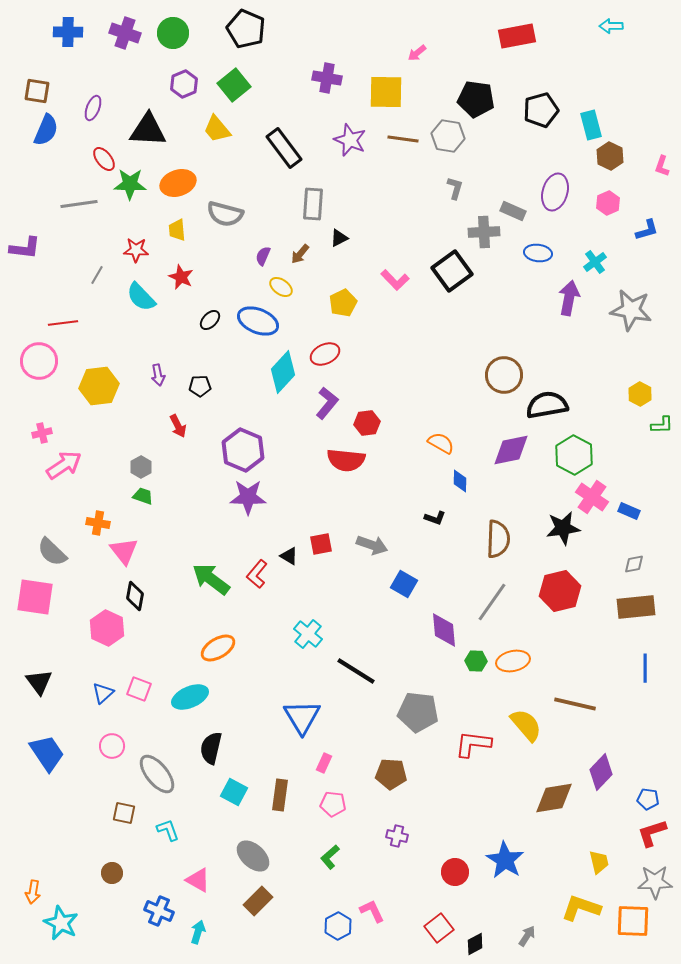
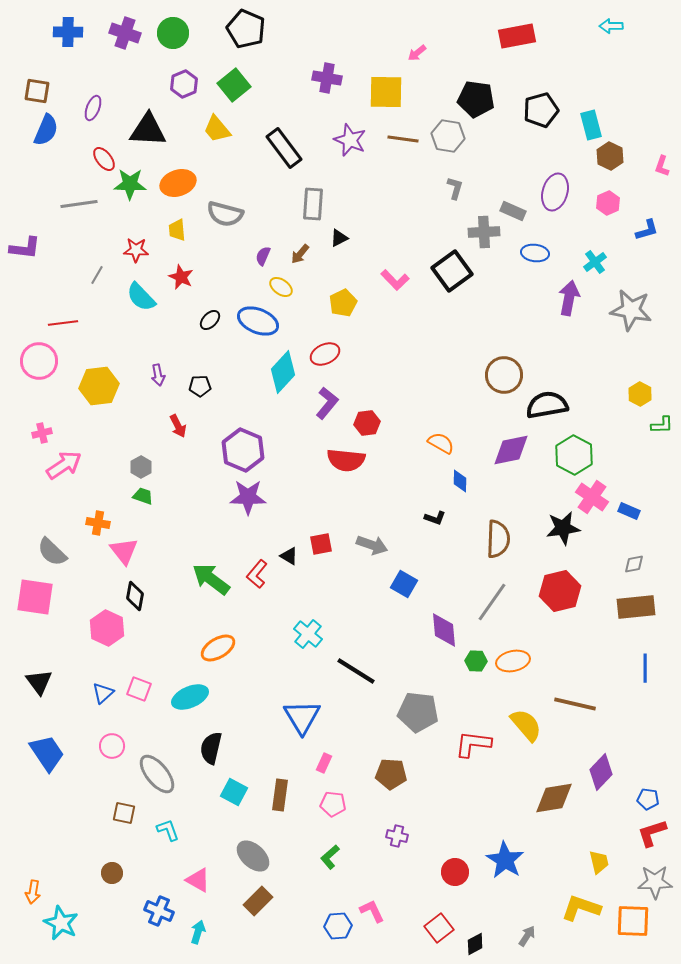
blue ellipse at (538, 253): moved 3 px left
blue hexagon at (338, 926): rotated 24 degrees clockwise
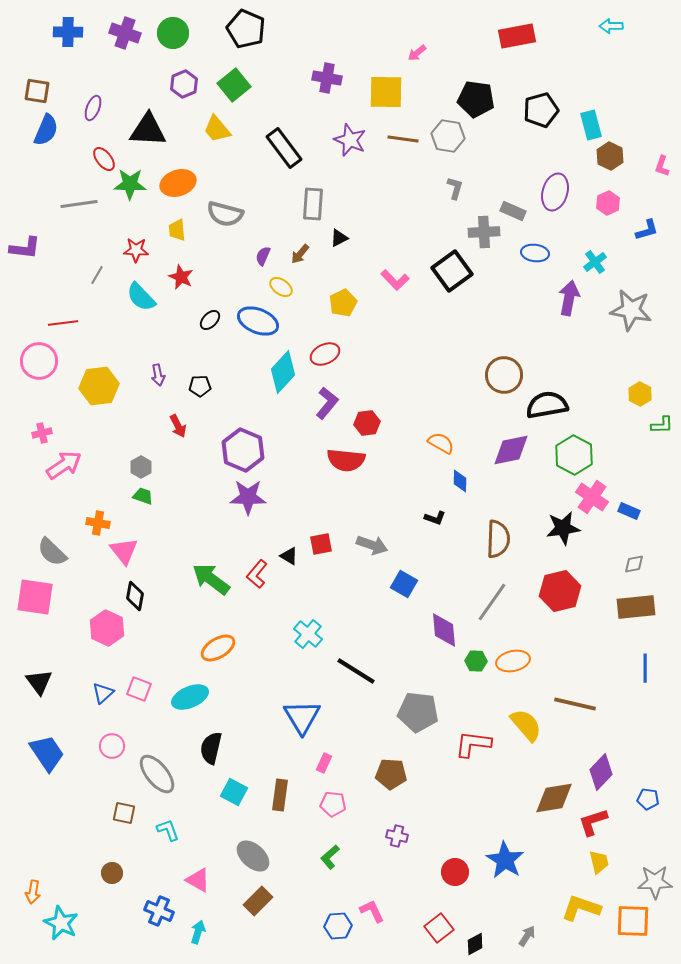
red L-shape at (652, 833): moved 59 px left, 11 px up
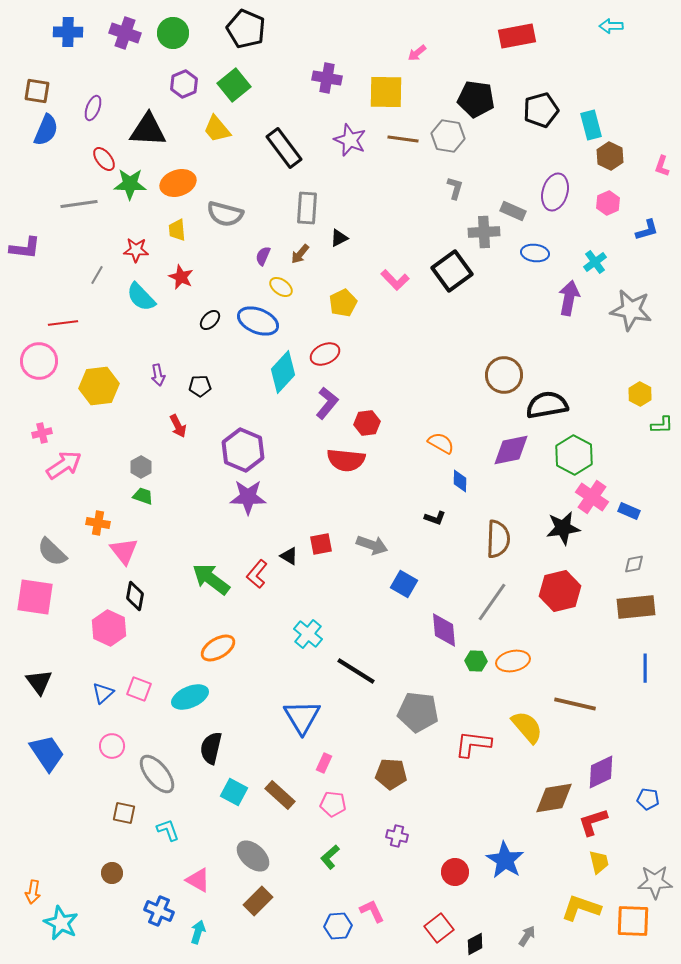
gray rectangle at (313, 204): moved 6 px left, 4 px down
pink hexagon at (107, 628): moved 2 px right
yellow semicircle at (526, 725): moved 1 px right, 2 px down
purple diamond at (601, 772): rotated 21 degrees clockwise
brown rectangle at (280, 795): rotated 56 degrees counterclockwise
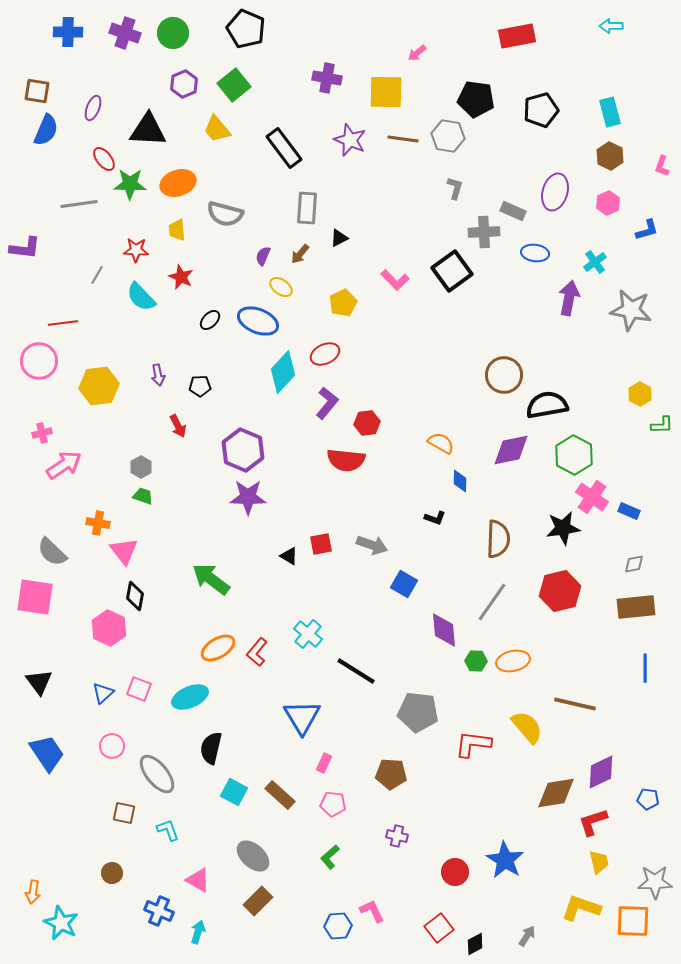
cyan rectangle at (591, 125): moved 19 px right, 13 px up
red L-shape at (257, 574): moved 78 px down
brown diamond at (554, 798): moved 2 px right, 5 px up
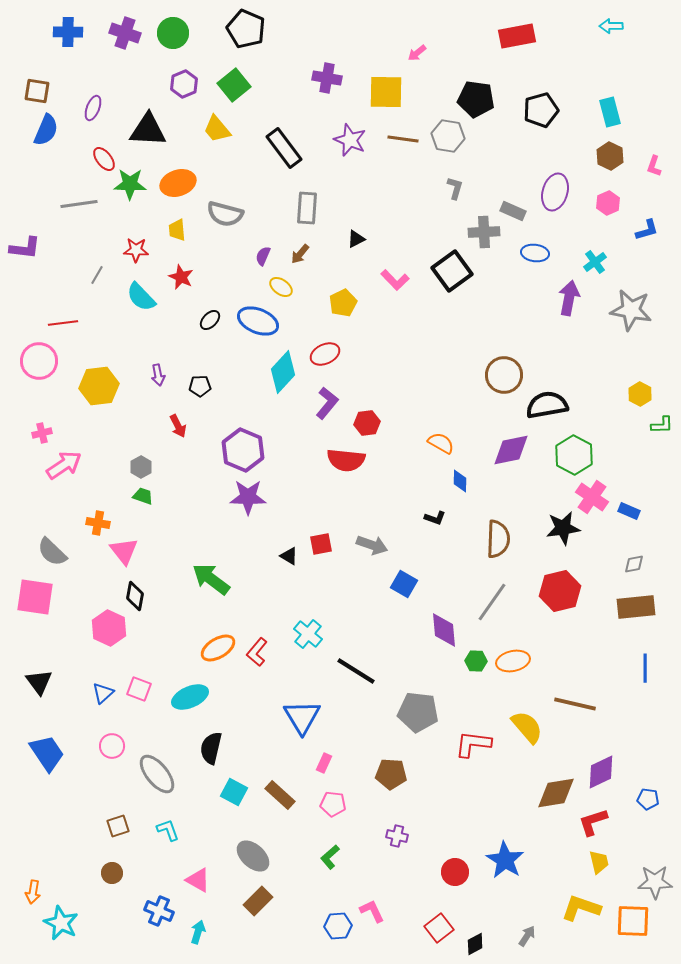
pink L-shape at (662, 166): moved 8 px left
black triangle at (339, 238): moved 17 px right, 1 px down
brown square at (124, 813): moved 6 px left, 13 px down; rotated 30 degrees counterclockwise
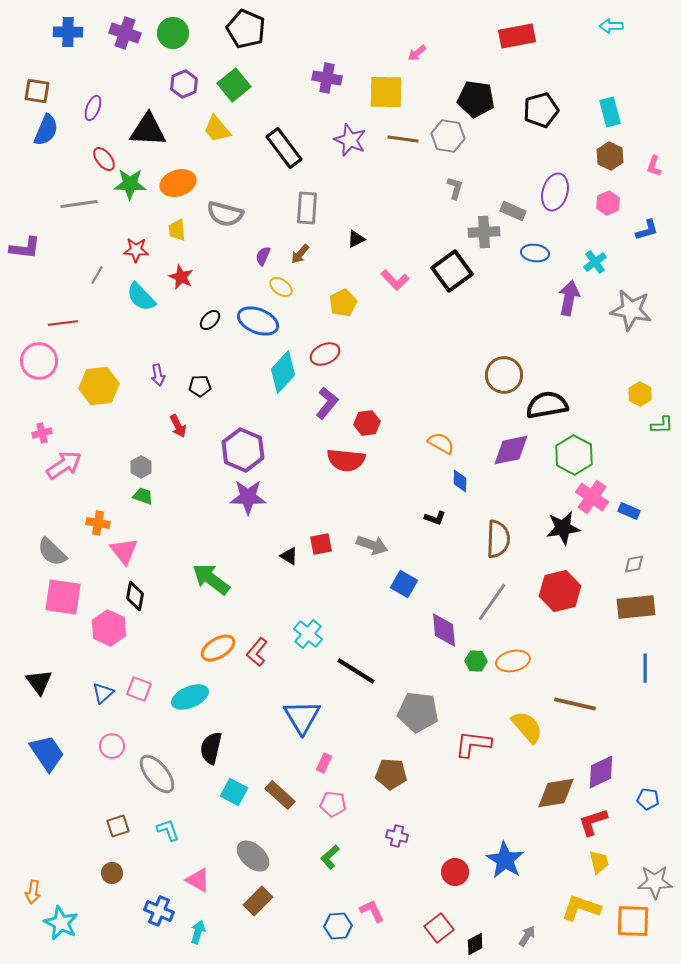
pink square at (35, 597): moved 28 px right
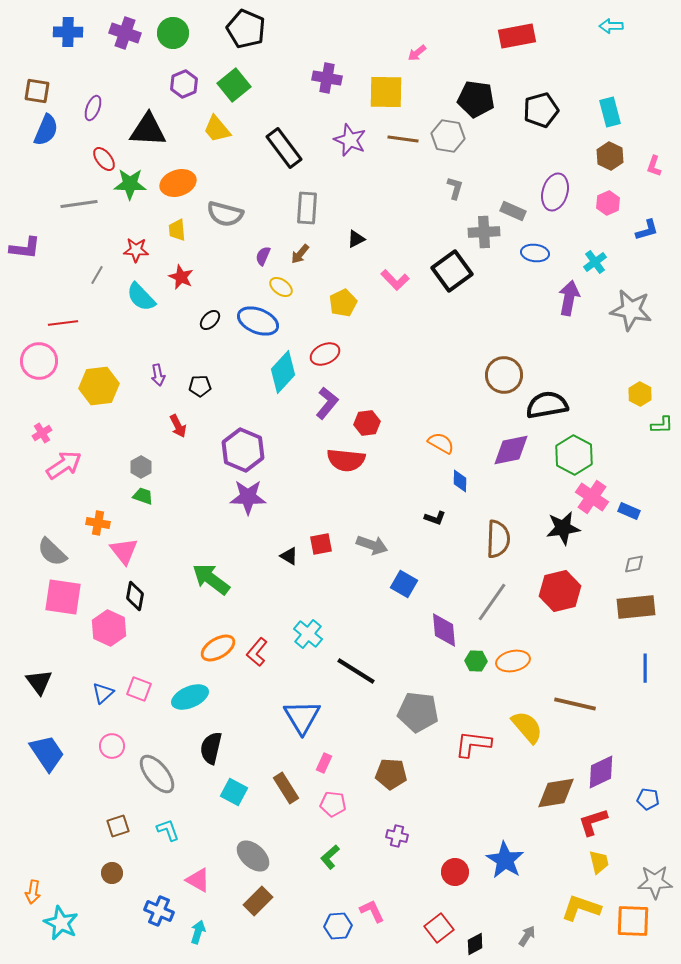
pink cross at (42, 433): rotated 18 degrees counterclockwise
brown rectangle at (280, 795): moved 6 px right, 7 px up; rotated 16 degrees clockwise
